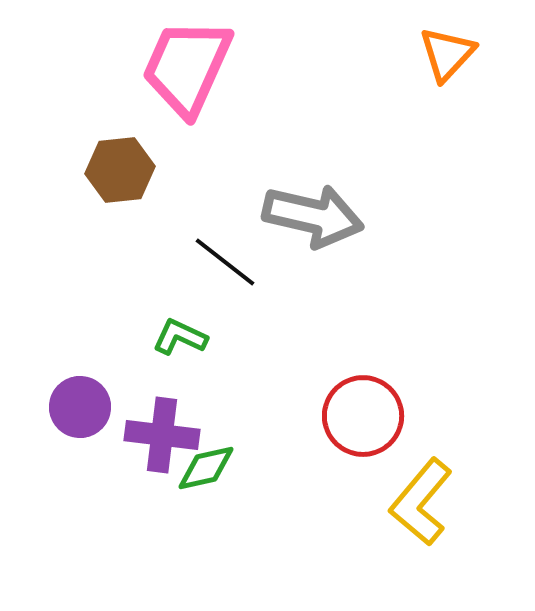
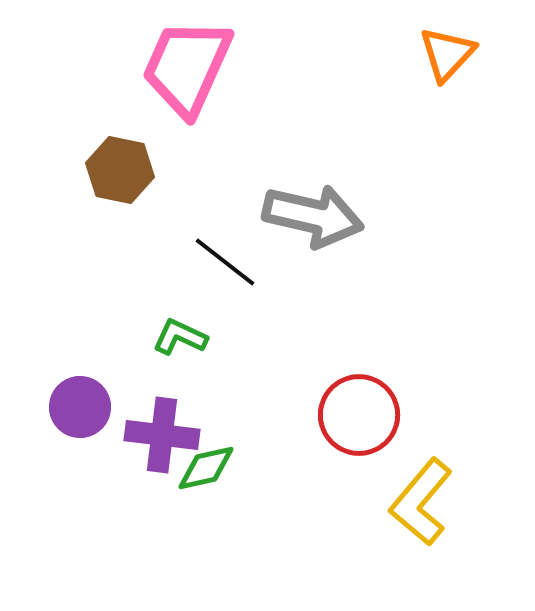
brown hexagon: rotated 18 degrees clockwise
red circle: moved 4 px left, 1 px up
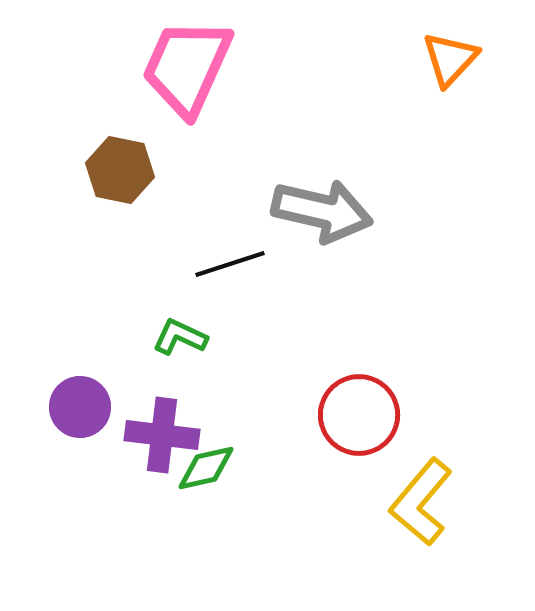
orange triangle: moved 3 px right, 5 px down
gray arrow: moved 9 px right, 5 px up
black line: moved 5 px right, 2 px down; rotated 56 degrees counterclockwise
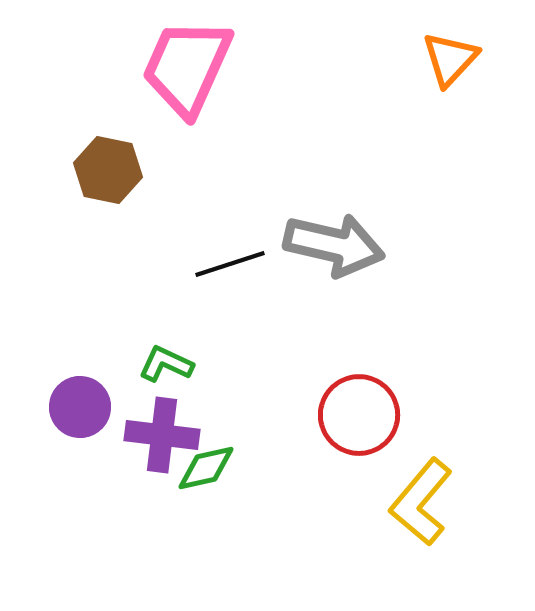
brown hexagon: moved 12 px left
gray arrow: moved 12 px right, 34 px down
green L-shape: moved 14 px left, 27 px down
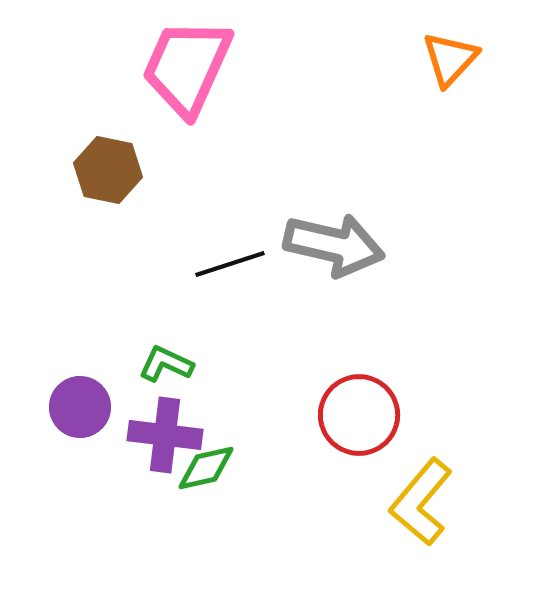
purple cross: moved 3 px right
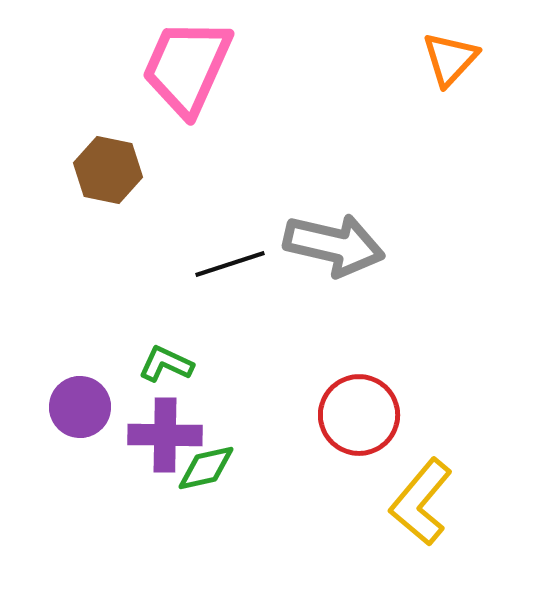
purple cross: rotated 6 degrees counterclockwise
